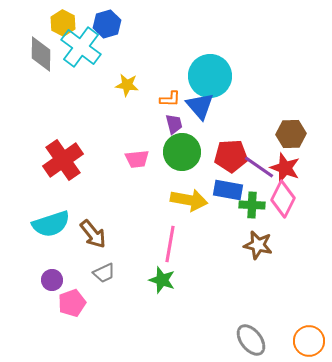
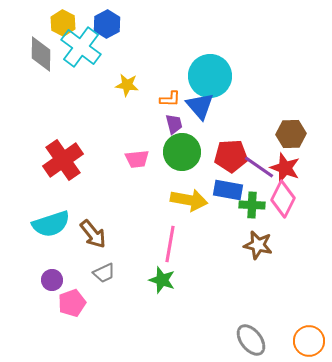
blue hexagon: rotated 12 degrees counterclockwise
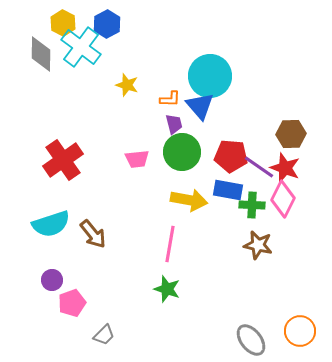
yellow star: rotated 10 degrees clockwise
red pentagon: rotated 8 degrees clockwise
gray trapezoid: moved 62 px down; rotated 20 degrees counterclockwise
green star: moved 5 px right, 9 px down
orange circle: moved 9 px left, 10 px up
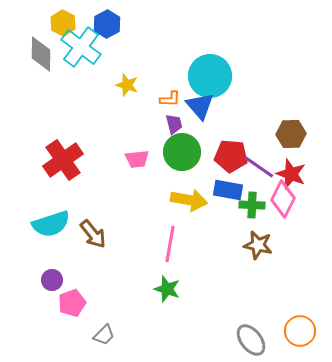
red star: moved 6 px right, 6 px down
